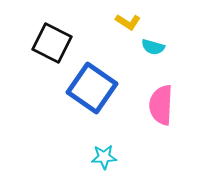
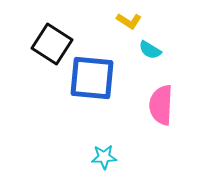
yellow L-shape: moved 1 px right, 1 px up
black square: moved 1 px down; rotated 6 degrees clockwise
cyan semicircle: moved 3 px left, 3 px down; rotated 15 degrees clockwise
blue square: moved 10 px up; rotated 30 degrees counterclockwise
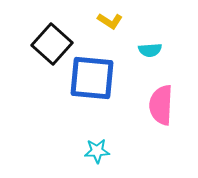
yellow L-shape: moved 19 px left
black square: rotated 9 degrees clockwise
cyan semicircle: rotated 35 degrees counterclockwise
cyan star: moved 7 px left, 6 px up
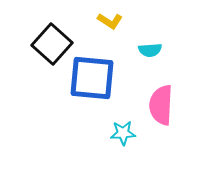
cyan star: moved 26 px right, 18 px up
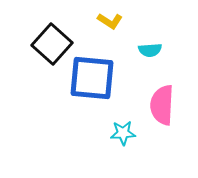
pink semicircle: moved 1 px right
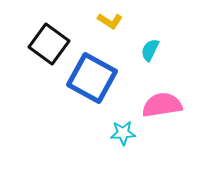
black square: moved 3 px left; rotated 6 degrees counterclockwise
cyan semicircle: rotated 120 degrees clockwise
blue square: rotated 24 degrees clockwise
pink semicircle: rotated 78 degrees clockwise
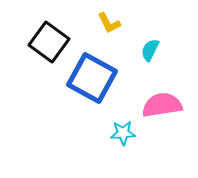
yellow L-shape: moved 1 px left, 2 px down; rotated 30 degrees clockwise
black square: moved 2 px up
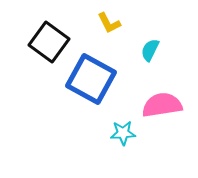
blue square: moved 1 px left, 1 px down
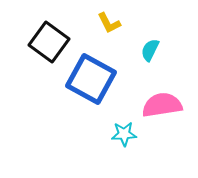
cyan star: moved 1 px right, 1 px down
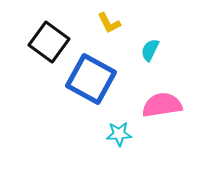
cyan star: moved 5 px left
